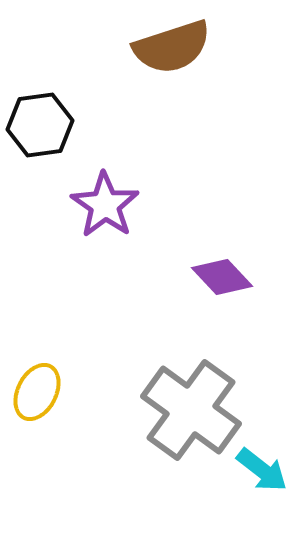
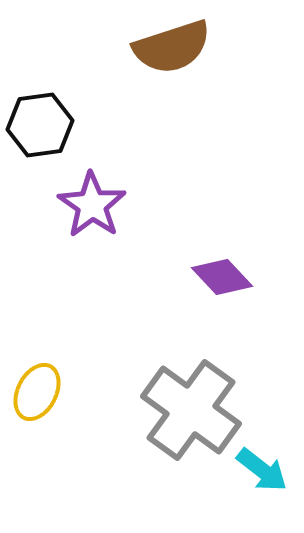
purple star: moved 13 px left
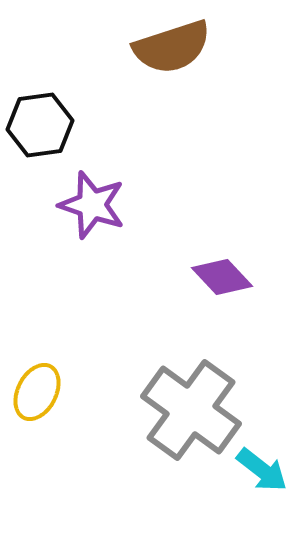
purple star: rotated 16 degrees counterclockwise
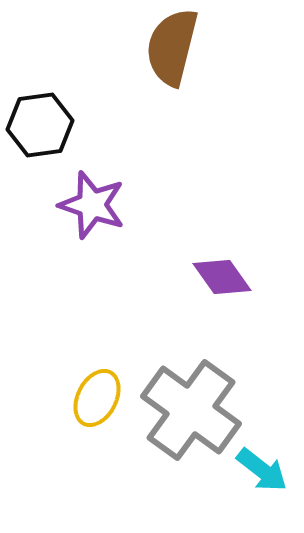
brown semicircle: rotated 122 degrees clockwise
purple diamond: rotated 8 degrees clockwise
yellow ellipse: moved 60 px right, 6 px down
